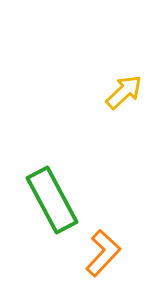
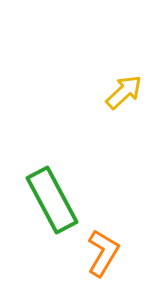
orange L-shape: rotated 12 degrees counterclockwise
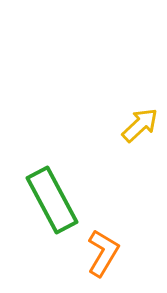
yellow arrow: moved 16 px right, 33 px down
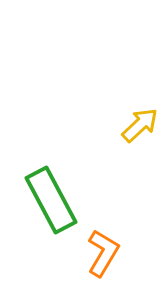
green rectangle: moved 1 px left
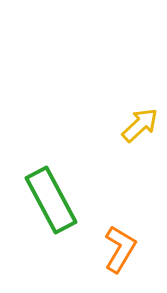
orange L-shape: moved 17 px right, 4 px up
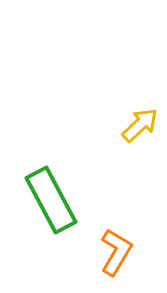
orange L-shape: moved 4 px left, 3 px down
